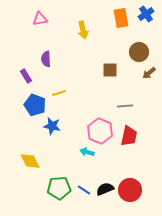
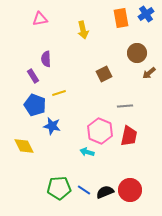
brown circle: moved 2 px left, 1 px down
brown square: moved 6 px left, 4 px down; rotated 28 degrees counterclockwise
purple rectangle: moved 7 px right
yellow diamond: moved 6 px left, 15 px up
black semicircle: moved 3 px down
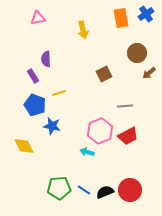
pink triangle: moved 2 px left, 1 px up
pink hexagon: rotated 15 degrees clockwise
red trapezoid: moved 1 px left; rotated 50 degrees clockwise
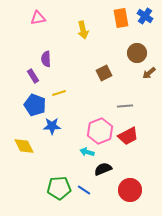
blue cross: moved 1 px left, 2 px down; rotated 21 degrees counterclockwise
brown square: moved 1 px up
blue star: rotated 12 degrees counterclockwise
black semicircle: moved 2 px left, 23 px up
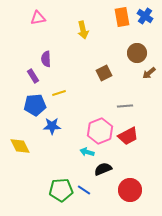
orange rectangle: moved 1 px right, 1 px up
blue pentagon: rotated 25 degrees counterclockwise
yellow diamond: moved 4 px left
green pentagon: moved 2 px right, 2 px down
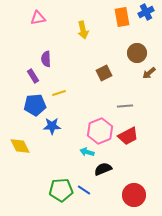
blue cross: moved 1 px right, 4 px up; rotated 28 degrees clockwise
red circle: moved 4 px right, 5 px down
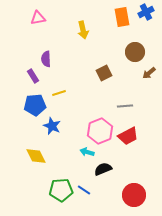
brown circle: moved 2 px left, 1 px up
blue star: rotated 24 degrees clockwise
yellow diamond: moved 16 px right, 10 px down
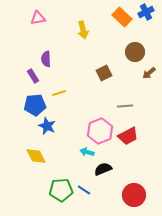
orange rectangle: rotated 36 degrees counterclockwise
blue star: moved 5 px left
